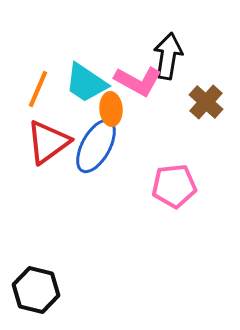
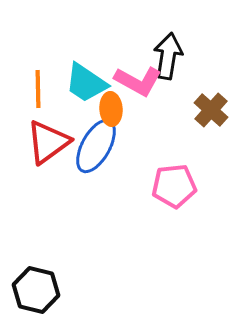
orange line: rotated 24 degrees counterclockwise
brown cross: moved 5 px right, 8 px down
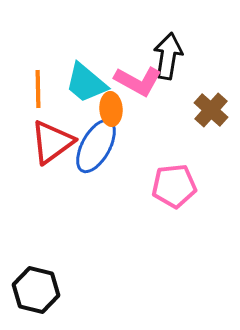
cyan trapezoid: rotated 6 degrees clockwise
red triangle: moved 4 px right
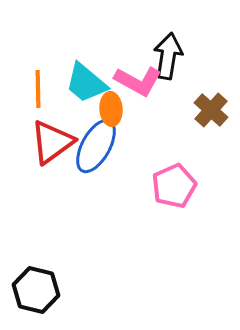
pink pentagon: rotated 18 degrees counterclockwise
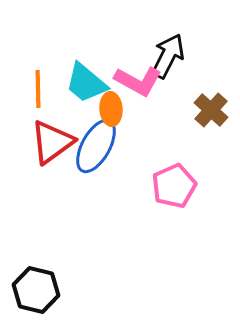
black arrow: rotated 18 degrees clockwise
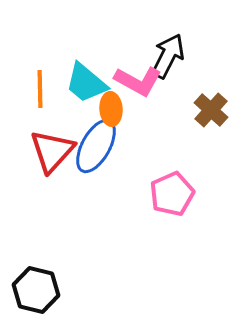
orange line: moved 2 px right
red triangle: moved 9 px down; rotated 12 degrees counterclockwise
pink pentagon: moved 2 px left, 8 px down
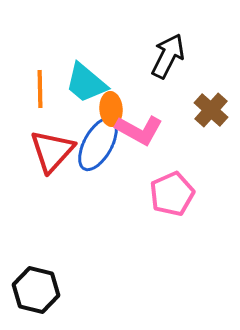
pink L-shape: moved 1 px right, 49 px down
blue ellipse: moved 2 px right, 2 px up
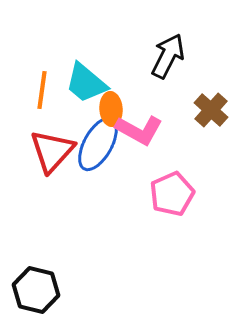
orange line: moved 2 px right, 1 px down; rotated 9 degrees clockwise
